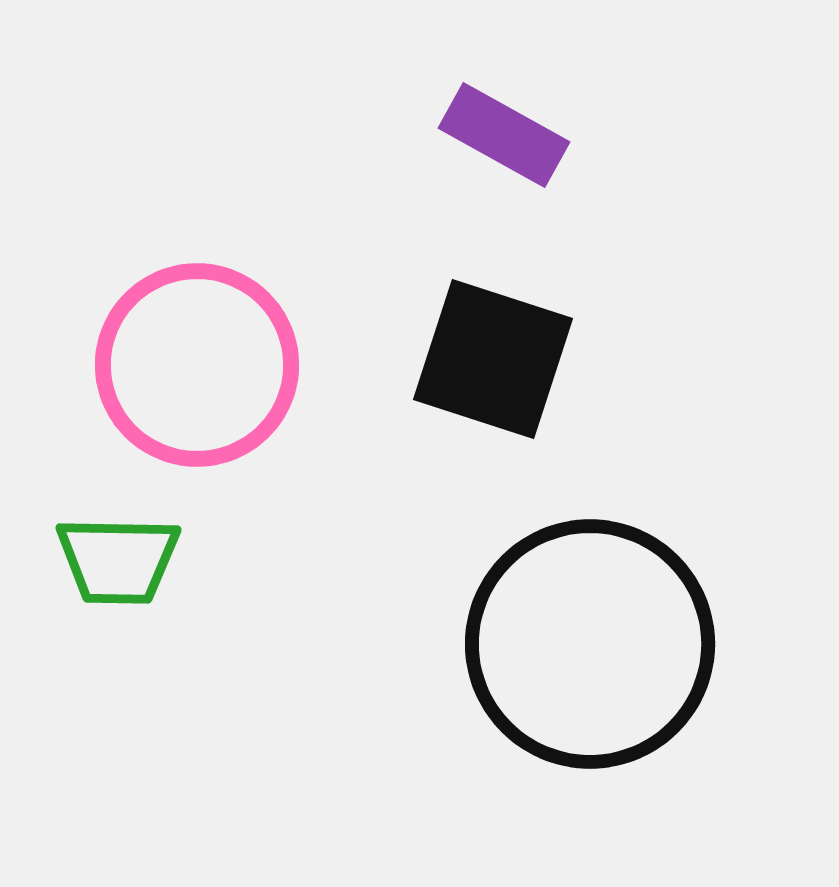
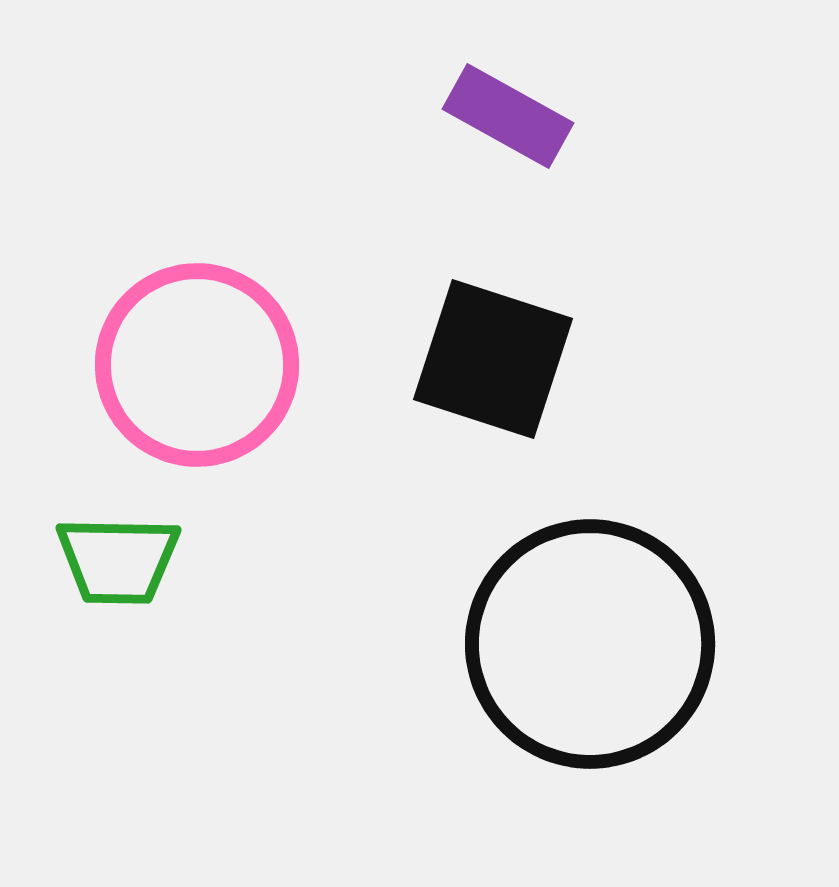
purple rectangle: moved 4 px right, 19 px up
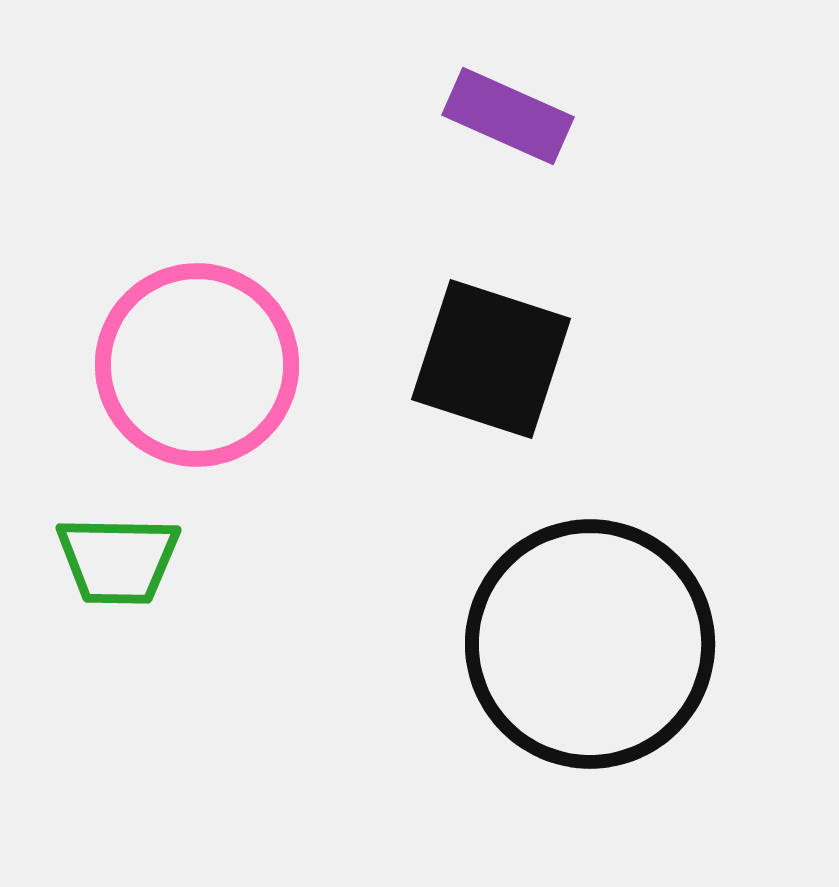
purple rectangle: rotated 5 degrees counterclockwise
black square: moved 2 px left
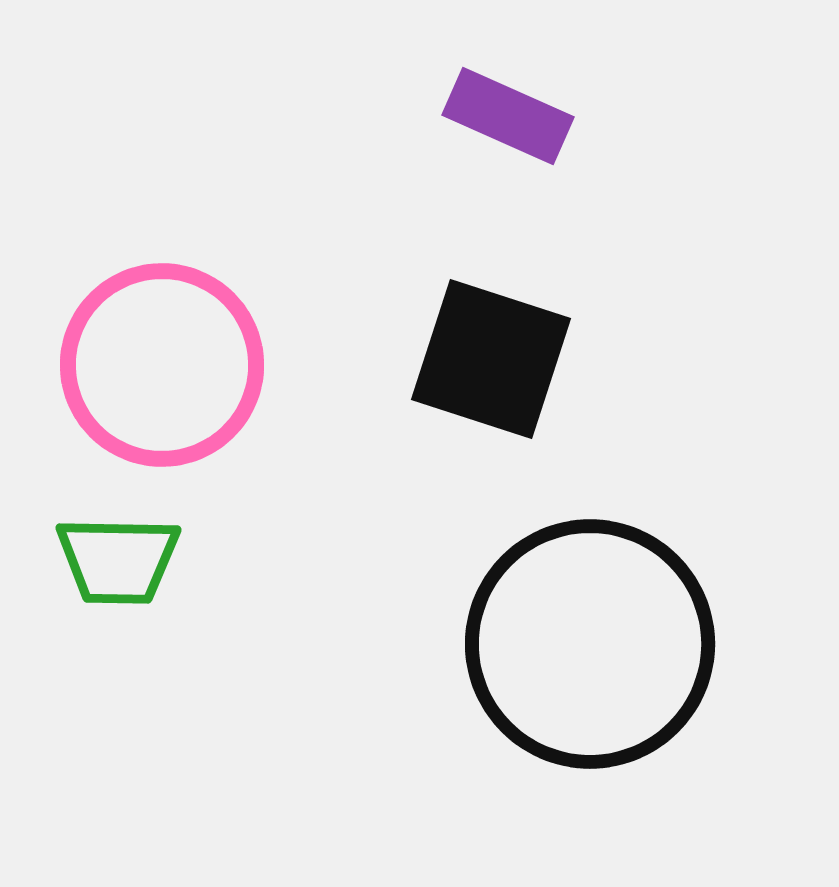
pink circle: moved 35 px left
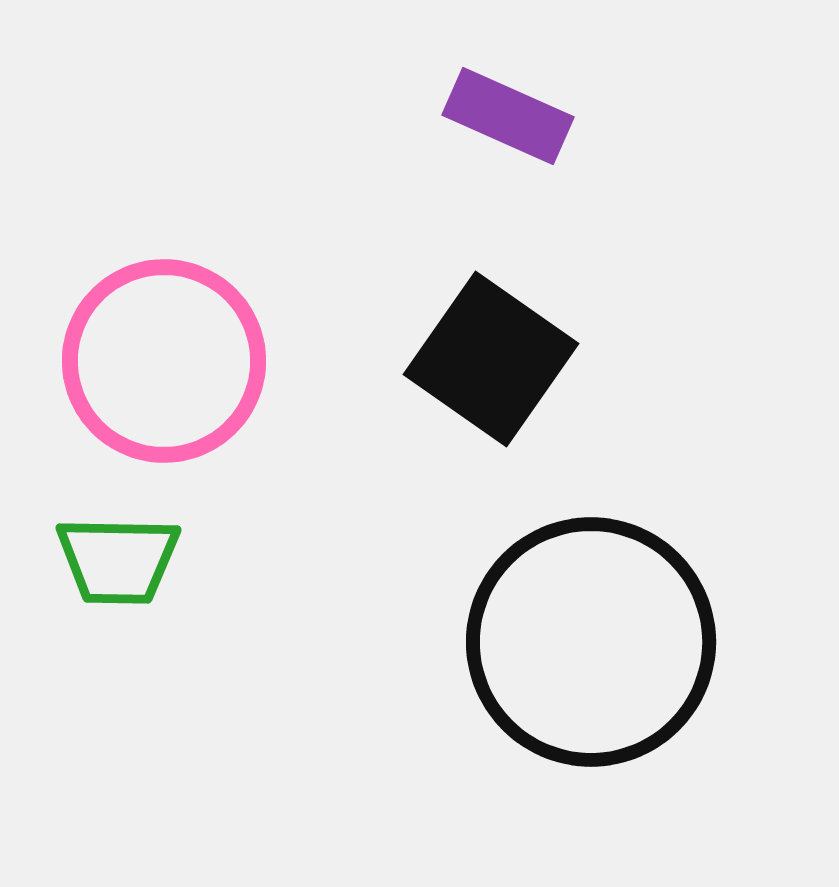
black square: rotated 17 degrees clockwise
pink circle: moved 2 px right, 4 px up
black circle: moved 1 px right, 2 px up
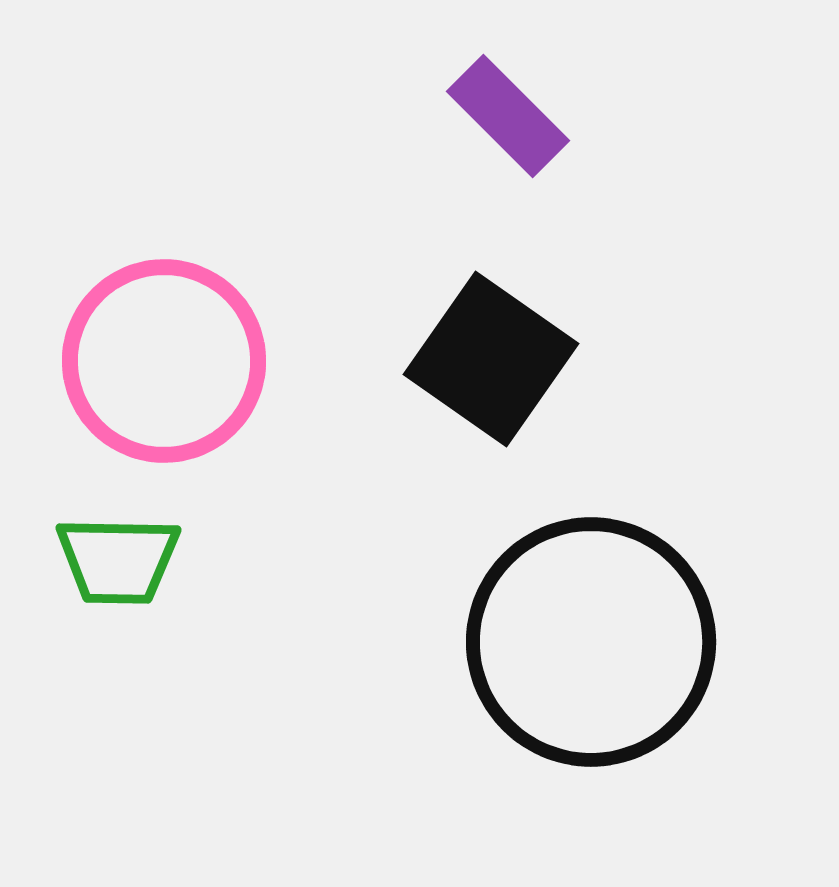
purple rectangle: rotated 21 degrees clockwise
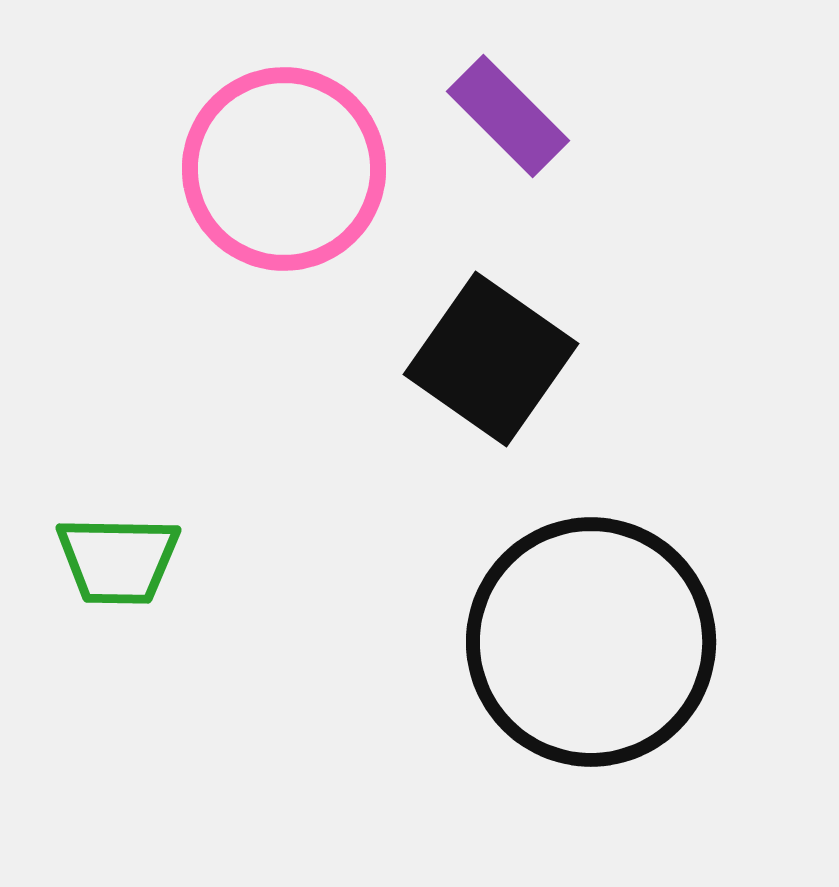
pink circle: moved 120 px right, 192 px up
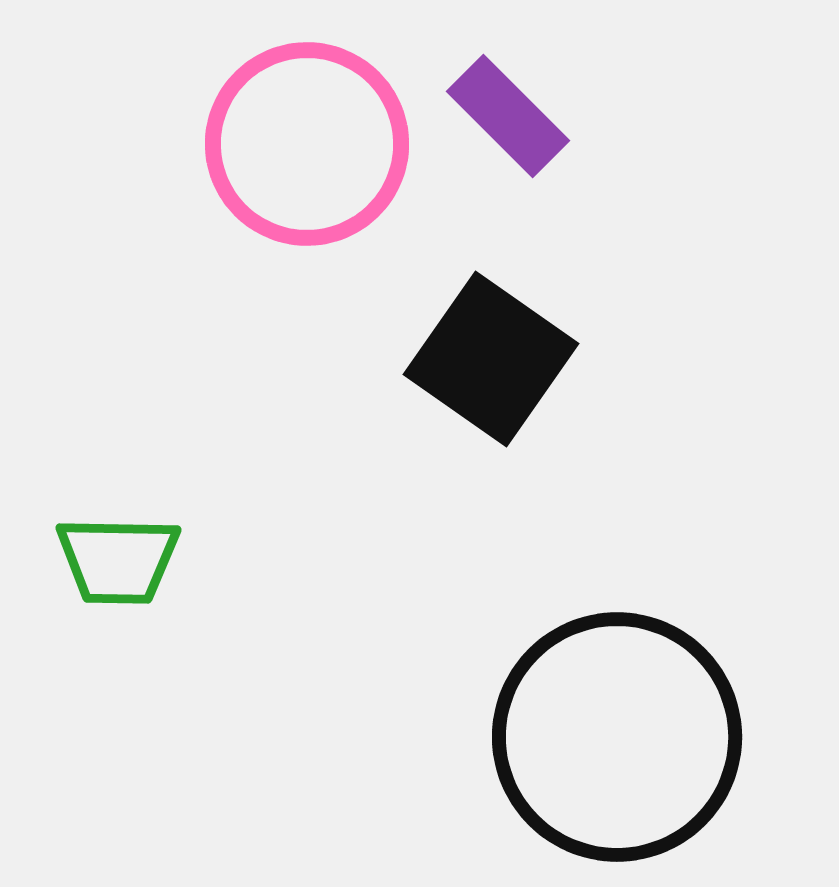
pink circle: moved 23 px right, 25 px up
black circle: moved 26 px right, 95 px down
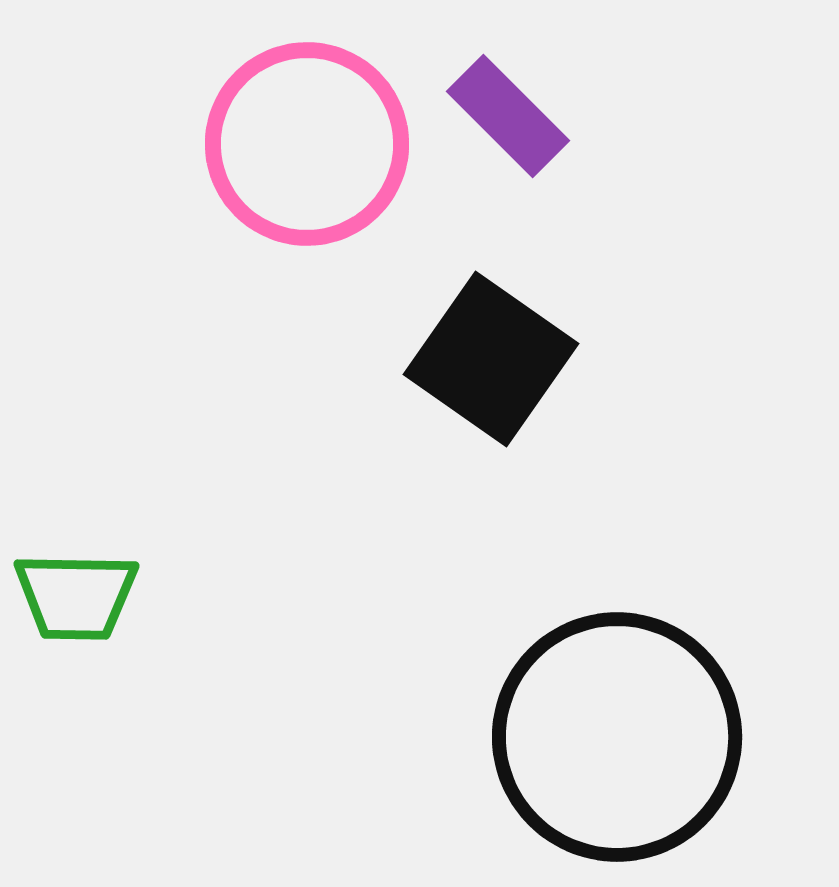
green trapezoid: moved 42 px left, 36 px down
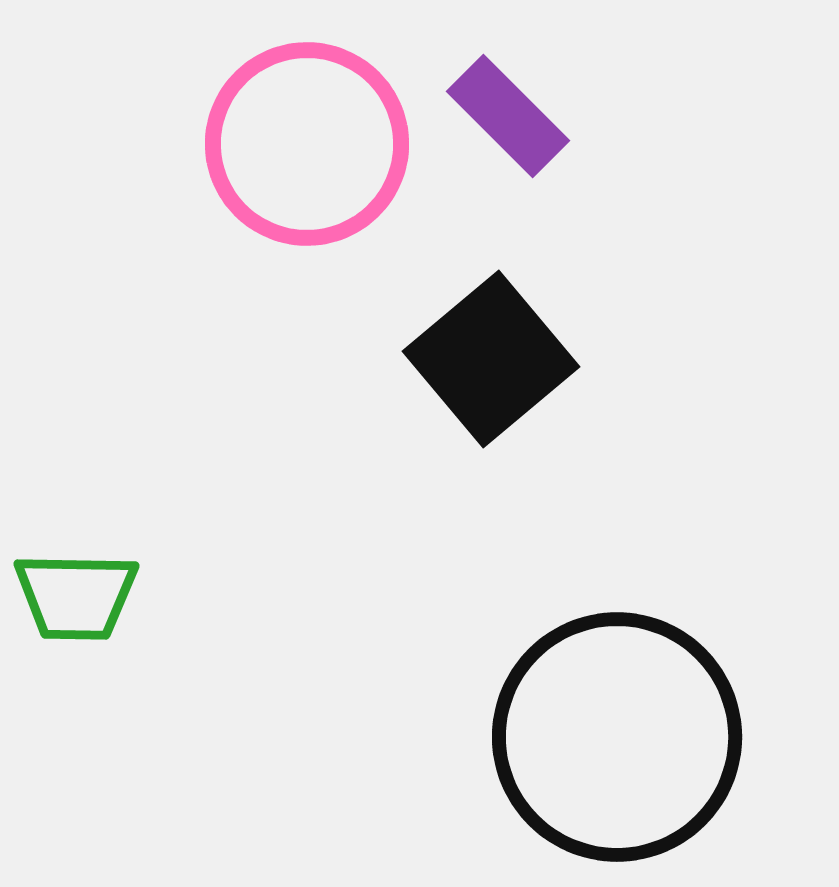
black square: rotated 15 degrees clockwise
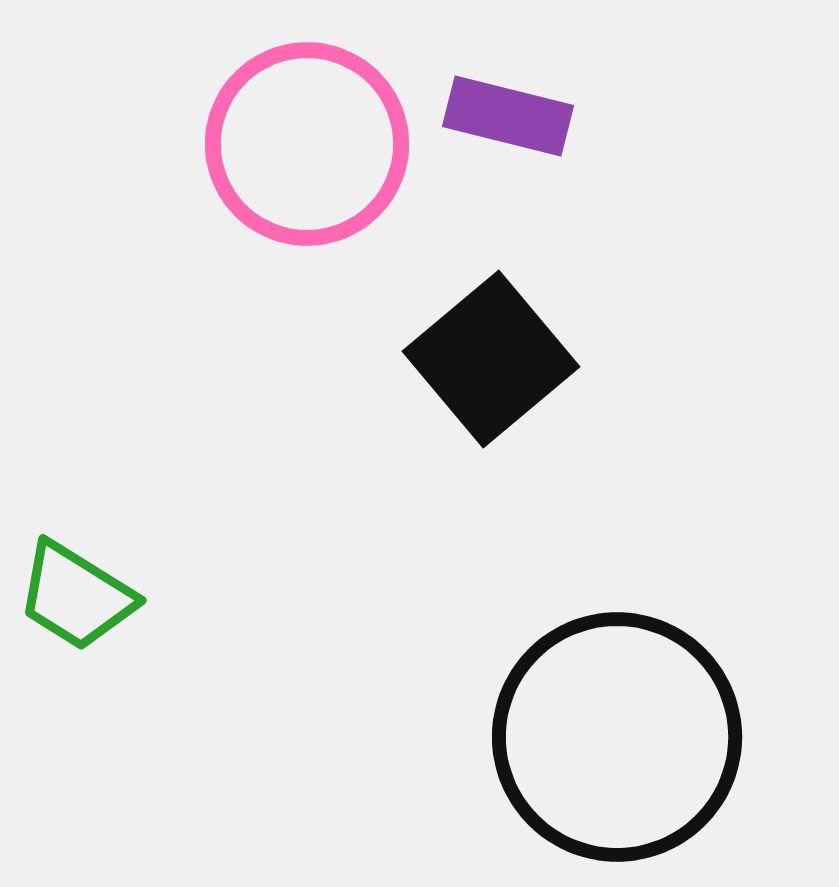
purple rectangle: rotated 31 degrees counterclockwise
green trapezoid: rotated 31 degrees clockwise
